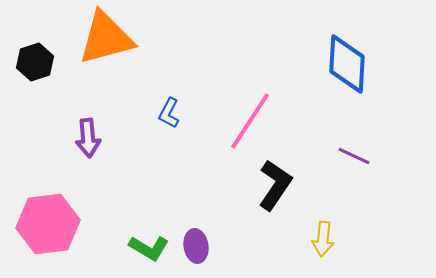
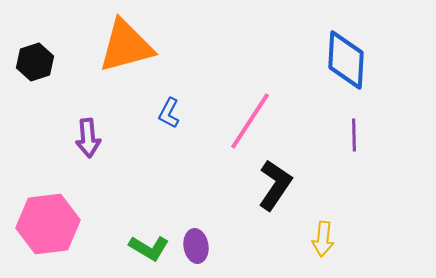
orange triangle: moved 20 px right, 8 px down
blue diamond: moved 1 px left, 4 px up
purple line: moved 21 px up; rotated 64 degrees clockwise
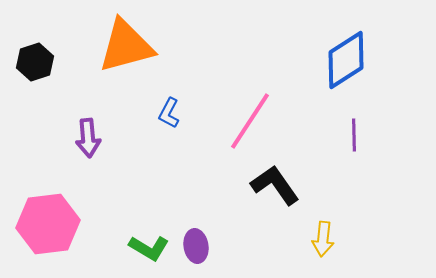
blue diamond: rotated 54 degrees clockwise
black L-shape: rotated 69 degrees counterclockwise
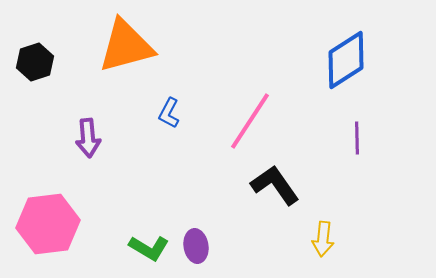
purple line: moved 3 px right, 3 px down
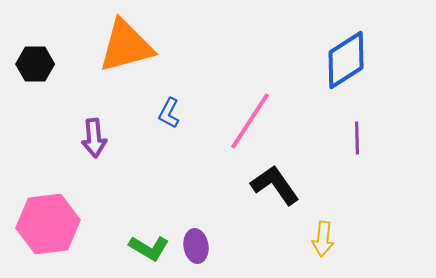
black hexagon: moved 2 px down; rotated 18 degrees clockwise
purple arrow: moved 6 px right
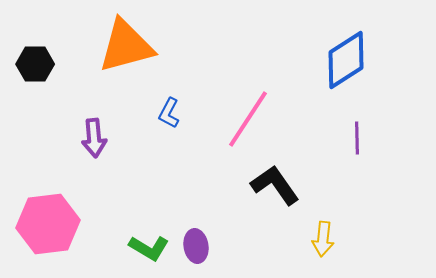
pink line: moved 2 px left, 2 px up
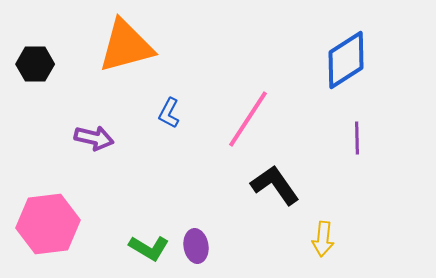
purple arrow: rotated 72 degrees counterclockwise
